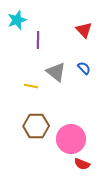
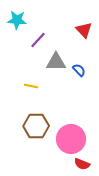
cyan star: rotated 24 degrees clockwise
purple line: rotated 42 degrees clockwise
blue semicircle: moved 5 px left, 2 px down
gray triangle: moved 10 px up; rotated 40 degrees counterclockwise
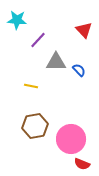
brown hexagon: moved 1 px left; rotated 10 degrees counterclockwise
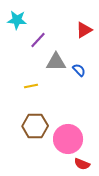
red triangle: rotated 42 degrees clockwise
yellow line: rotated 24 degrees counterclockwise
brown hexagon: rotated 10 degrees clockwise
pink circle: moved 3 px left
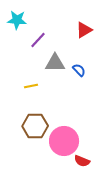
gray triangle: moved 1 px left, 1 px down
pink circle: moved 4 px left, 2 px down
red semicircle: moved 3 px up
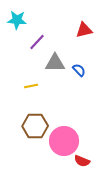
red triangle: rotated 18 degrees clockwise
purple line: moved 1 px left, 2 px down
